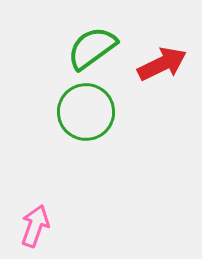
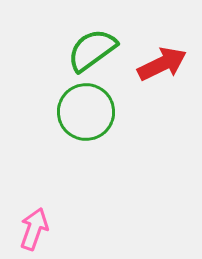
green semicircle: moved 2 px down
pink arrow: moved 1 px left, 3 px down
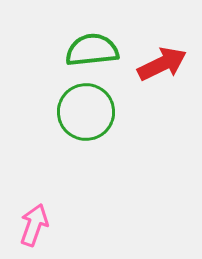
green semicircle: rotated 30 degrees clockwise
pink arrow: moved 4 px up
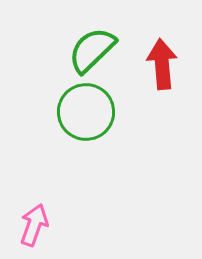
green semicircle: rotated 38 degrees counterclockwise
red arrow: rotated 69 degrees counterclockwise
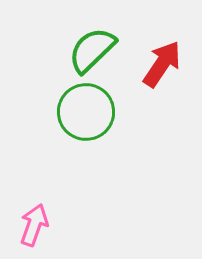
red arrow: rotated 39 degrees clockwise
